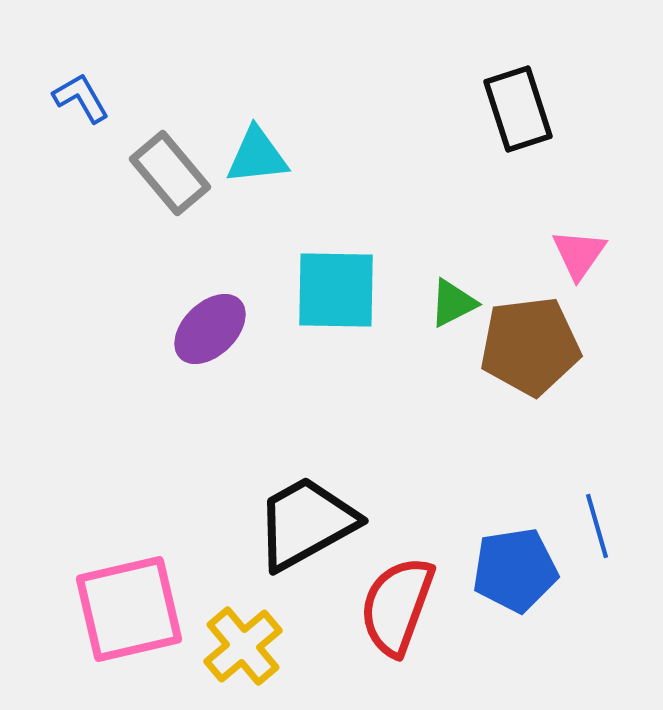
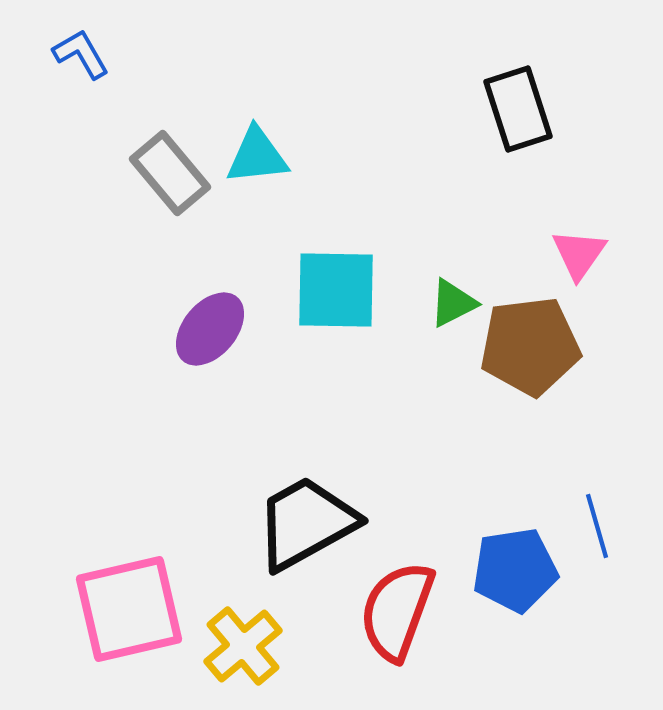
blue L-shape: moved 44 px up
purple ellipse: rotated 6 degrees counterclockwise
red semicircle: moved 5 px down
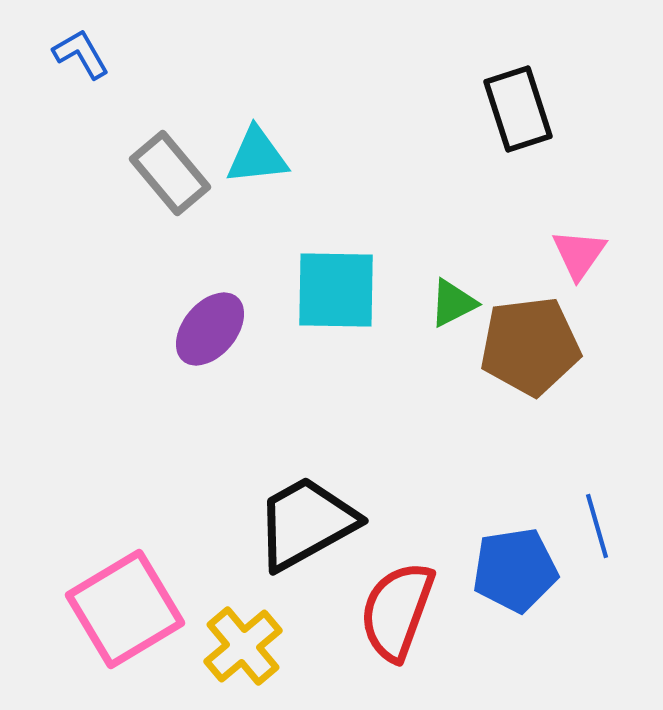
pink square: moved 4 px left; rotated 18 degrees counterclockwise
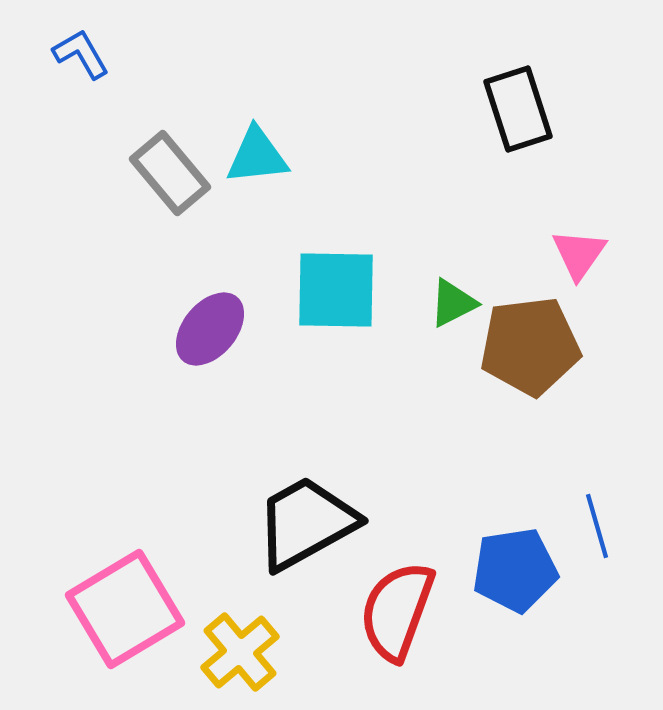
yellow cross: moved 3 px left, 6 px down
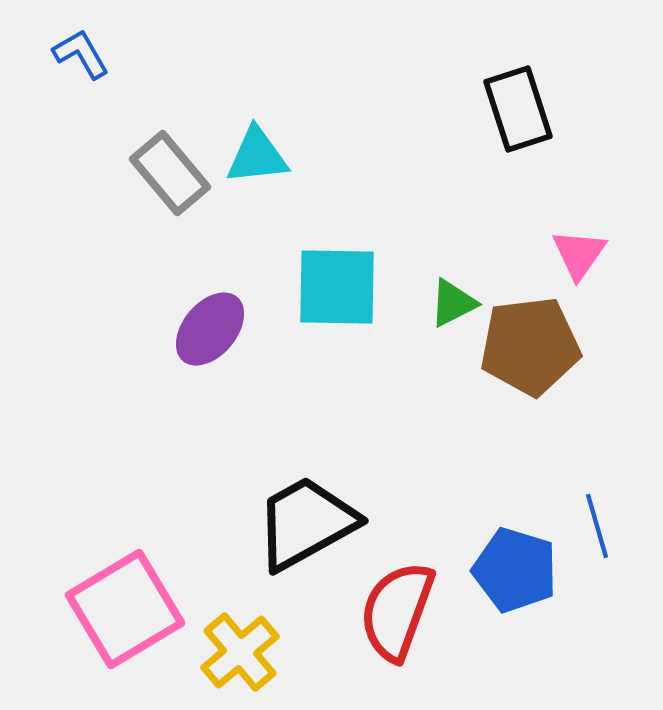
cyan square: moved 1 px right, 3 px up
blue pentagon: rotated 26 degrees clockwise
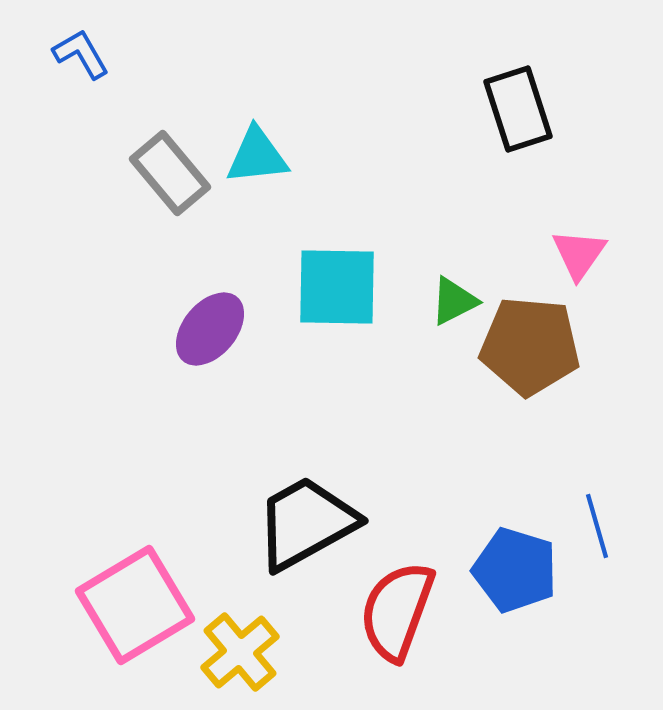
green triangle: moved 1 px right, 2 px up
brown pentagon: rotated 12 degrees clockwise
pink square: moved 10 px right, 4 px up
